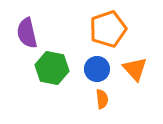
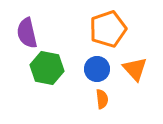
green hexagon: moved 5 px left
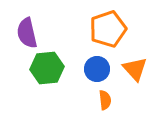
green hexagon: rotated 16 degrees counterclockwise
orange semicircle: moved 3 px right, 1 px down
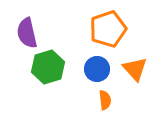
green hexagon: moved 1 px right, 1 px up; rotated 12 degrees counterclockwise
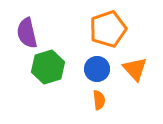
orange semicircle: moved 6 px left
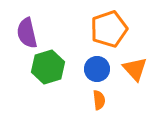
orange pentagon: moved 1 px right
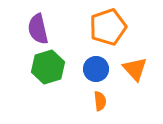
orange pentagon: moved 1 px left, 2 px up
purple semicircle: moved 11 px right, 4 px up
blue circle: moved 1 px left
orange semicircle: moved 1 px right, 1 px down
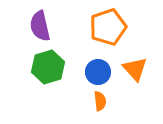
purple semicircle: moved 2 px right, 3 px up
blue circle: moved 2 px right, 3 px down
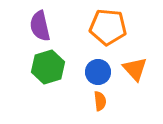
orange pentagon: rotated 24 degrees clockwise
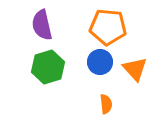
purple semicircle: moved 2 px right, 1 px up
blue circle: moved 2 px right, 10 px up
orange semicircle: moved 6 px right, 3 px down
